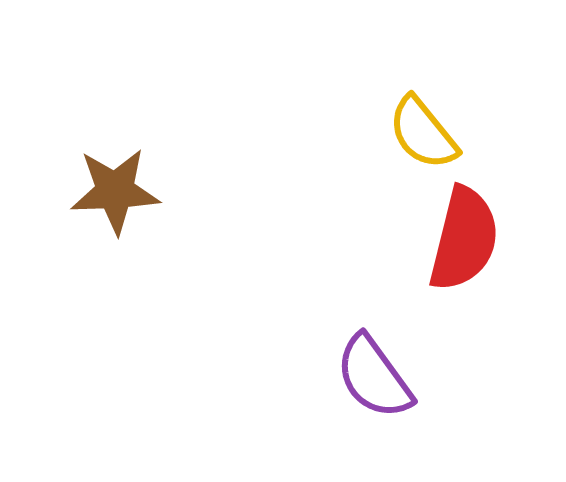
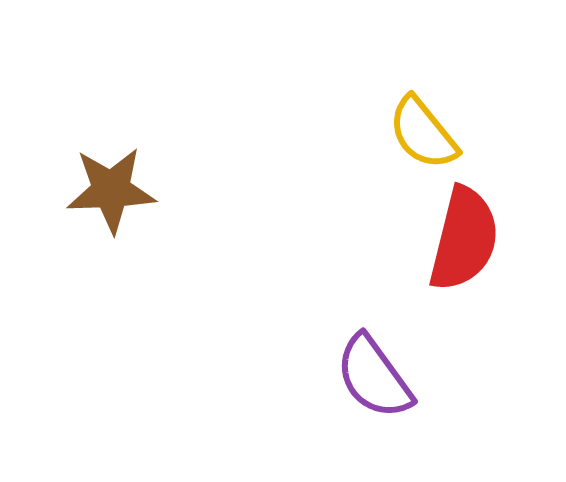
brown star: moved 4 px left, 1 px up
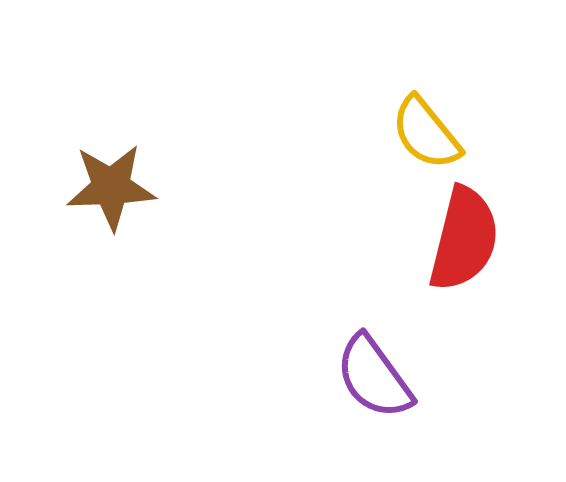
yellow semicircle: moved 3 px right
brown star: moved 3 px up
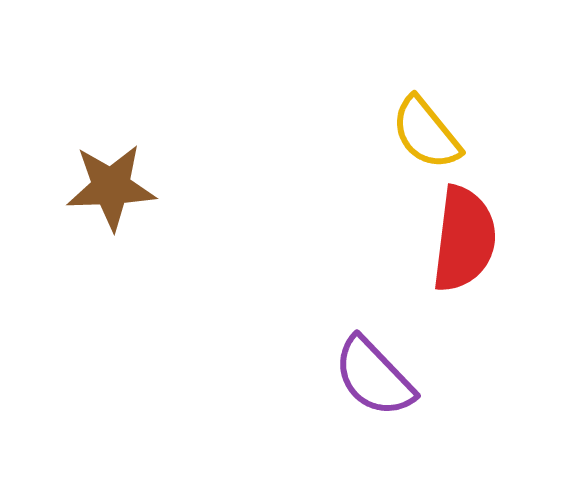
red semicircle: rotated 7 degrees counterclockwise
purple semicircle: rotated 8 degrees counterclockwise
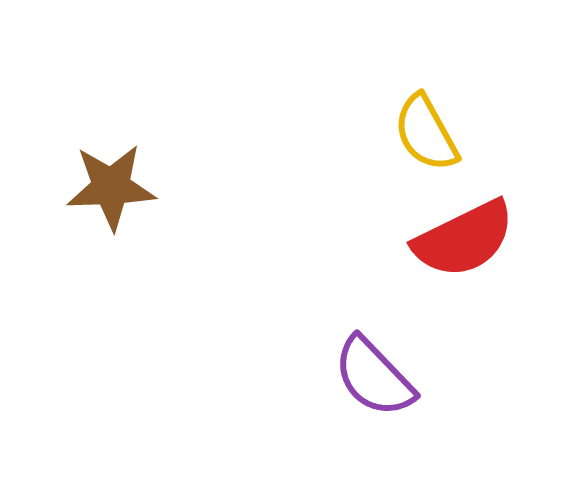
yellow semicircle: rotated 10 degrees clockwise
red semicircle: rotated 57 degrees clockwise
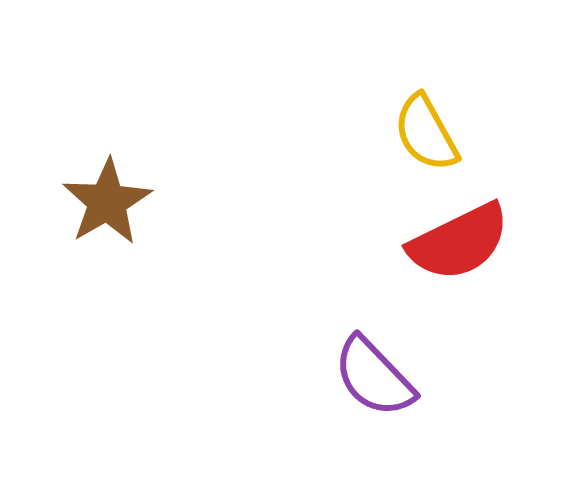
brown star: moved 4 px left, 15 px down; rotated 28 degrees counterclockwise
red semicircle: moved 5 px left, 3 px down
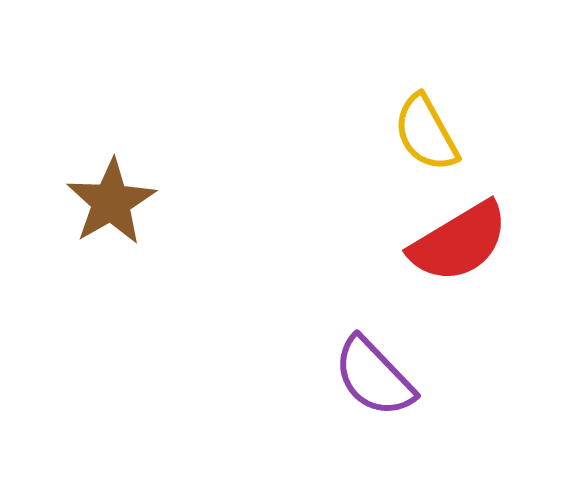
brown star: moved 4 px right
red semicircle: rotated 5 degrees counterclockwise
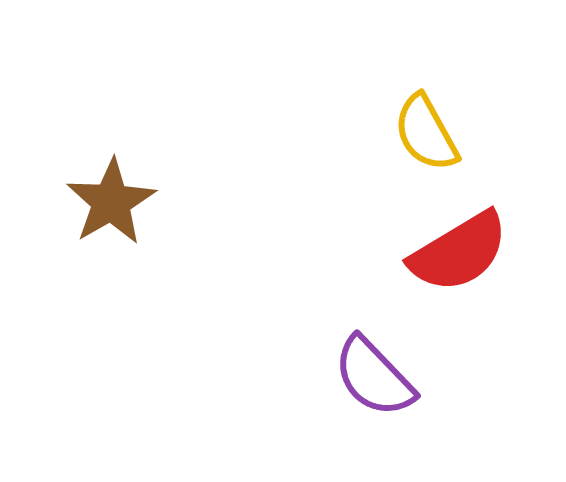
red semicircle: moved 10 px down
